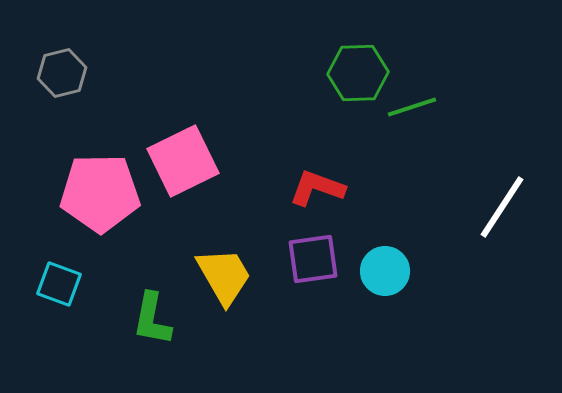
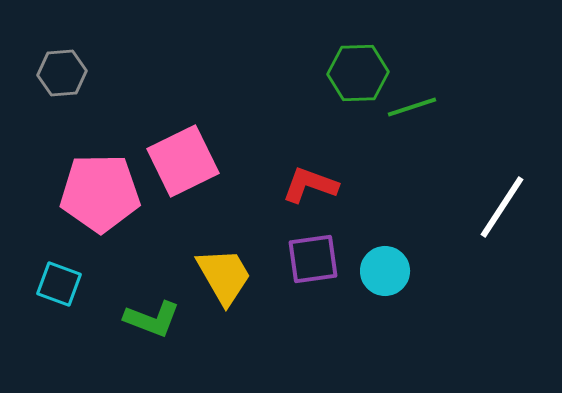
gray hexagon: rotated 9 degrees clockwise
red L-shape: moved 7 px left, 3 px up
green L-shape: rotated 80 degrees counterclockwise
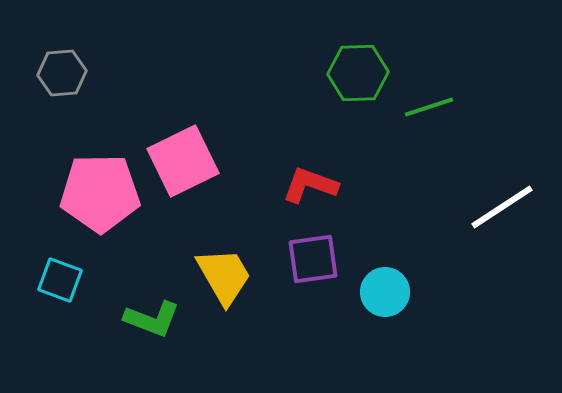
green line: moved 17 px right
white line: rotated 24 degrees clockwise
cyan circle: moved 21 px down
cyan square: moved 1 px right, 4 px up
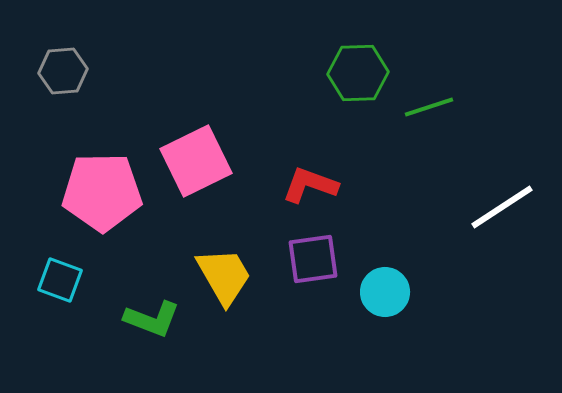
gray hexagon: moved 1 px right, 2 px up
pink square: moved 13 px right
pink pentagon: moved 2 px right, 1 px up
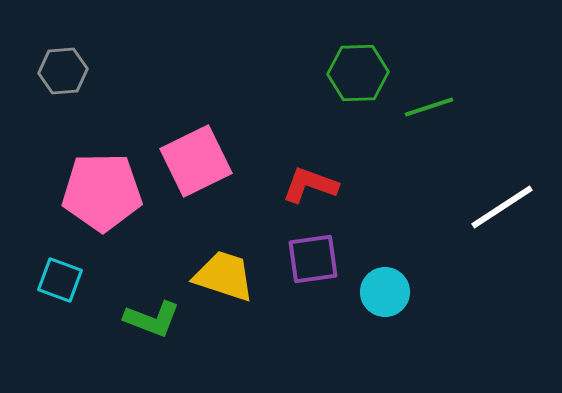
yellow trapezoid: rotated 42 degrees counterclockwise
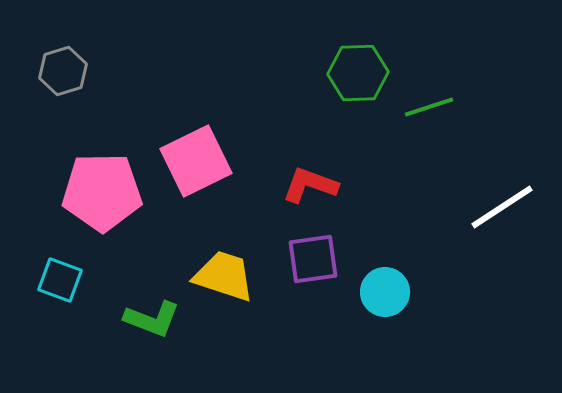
gray hexagon: rotated 12 degrees counterclockwise
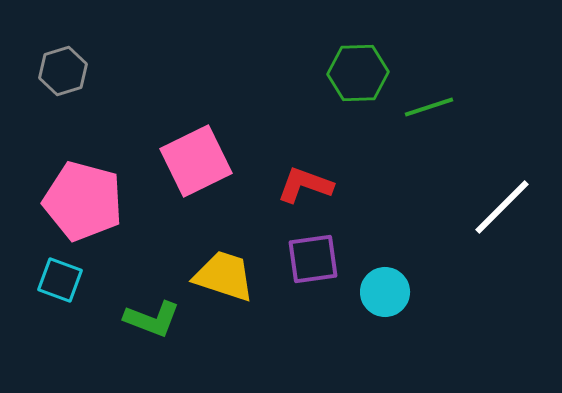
red L-shape: moved 5 px left
pink pentagon: moved 19 px left, 9 px down; rotated 16 degrees clockwise
white line: rotated 12 degrees counterclockwise
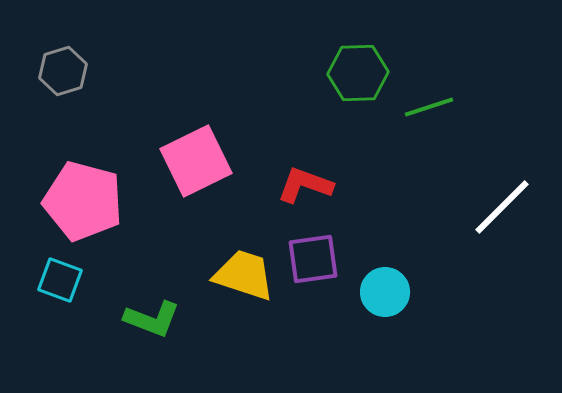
yellow trapezoid: moved 20 px right, 1 px up
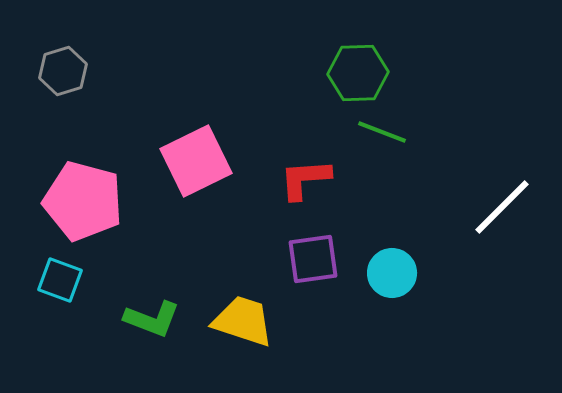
green line: moved 47 px left, 25 px down; rotated 39 degrees clockwise
red L-shape: moved 6 px up; rotated 24 degrees counterclockwise
yellow trapezoid: moved 1 px left, 46 px down
cyan circle: moved 7 px right, 19 px up
